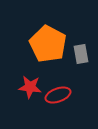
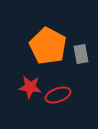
orange pentagon: moved 2 px down
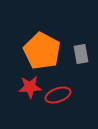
orange pentagon: moved 6 px left, 5 px down
red star: rotated 10 degrees counterclockwise
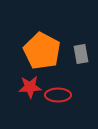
red ellipse: rotated 20 degrees clockwise
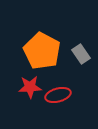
gray rectangle: rotated 24 degrees counterclockwise
red ellipse: rotated 15 degrees counterclockwise
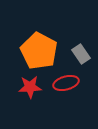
orange pentagon: moved 3 px left
red ellipse: moved 8 px right, 12 px up
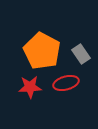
orange pentagon: moved 3 px right
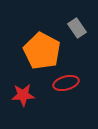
gray rectangle: moved 4 px left, 26 px up
red star: moved 7 px left, 8 px down
